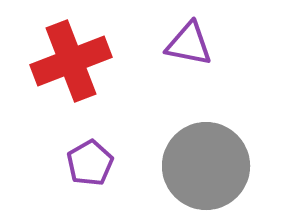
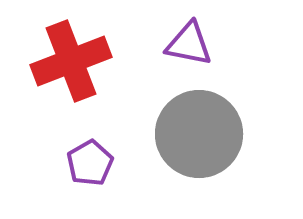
gray circle: moved 7 px left, 32 px up
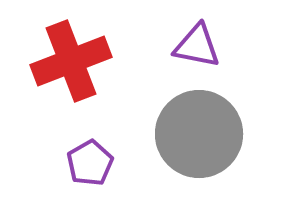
purple triangle: moved 8 px right, 2 px down
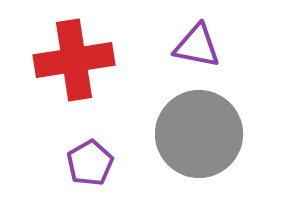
red cross: moved 3 px right, 1 px up; rotated 12 degrees clockwise
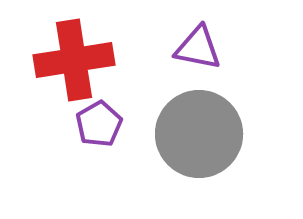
purple triangle: moved 1 px right, 2 px down
purple pentagon: moved 9 px right, 39 px up
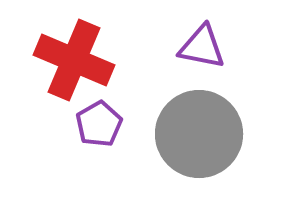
purple triangle: moved 4 px right, 1 px up
red cross: rotated 32 degrees clockwise
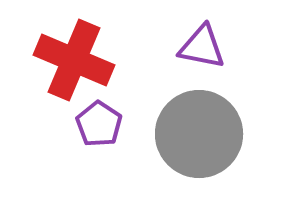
purple pentagon: rotated 9 degrees counterclockwise
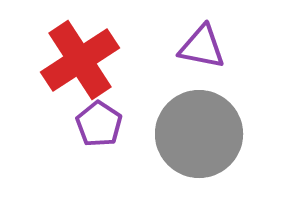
red cross: moved 6 px right; rotated 34 degrees clockwise
